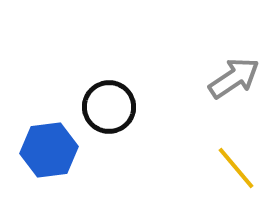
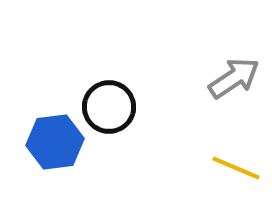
blue hexagon: moved 6 px right, 8 px up
yellow line: rotated 27 degrees counterclockwise
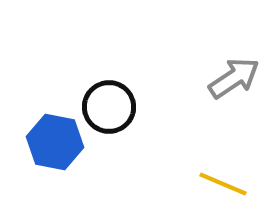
blue hexagon: rotated 18 degrees clockwise
yellow line: moved 13 px left, 16 px down
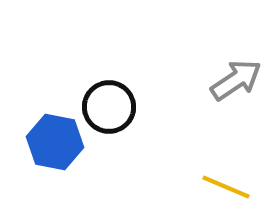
gray arrow: moved 2 px right, 2 px down
yellow line: moved 3 px right, 3 px down
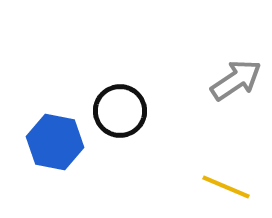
black circle: moved 11 px right, 4 px down
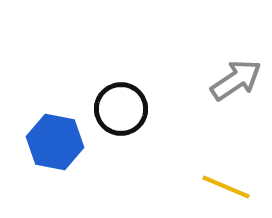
black circle: moved 1 px right, 2 px up
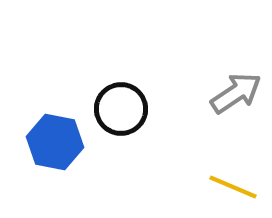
gray arrow: moved 13 px down
yellow line: moved 7 px right
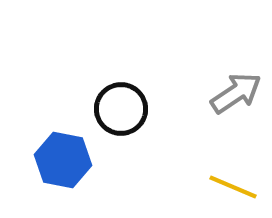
blue hexagon: moved 8 px right, 18 px down
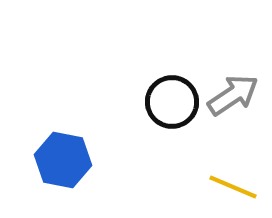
gray arrow: moved 3 px left, 2 px down
black circle: moved 51 px right, 7 px up
